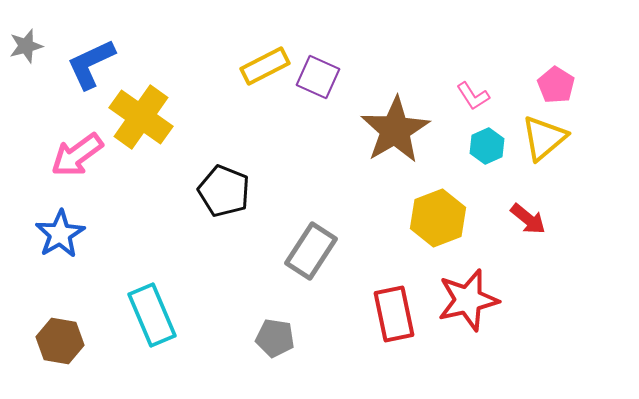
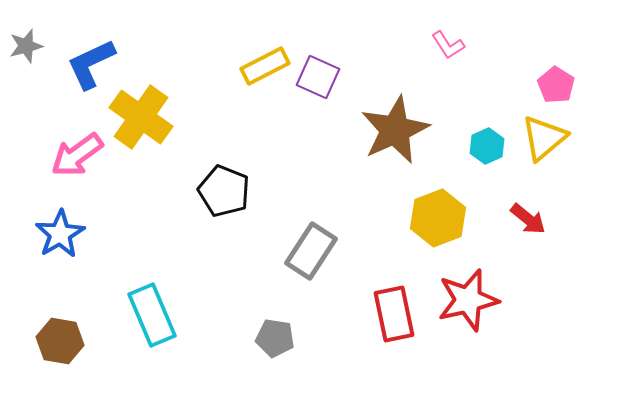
pink L-shape: moved 25 px left, 51 px up
brown star: rotated 6 degrees clockwise
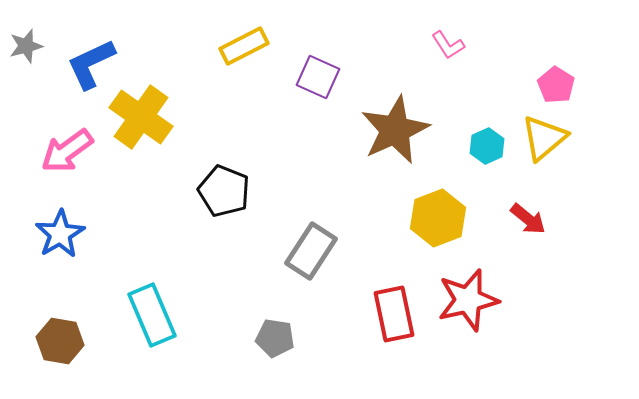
yellow rectangle: moved 21 px left, 20 px up
pink arrow: moved 10 px left, 4 px up
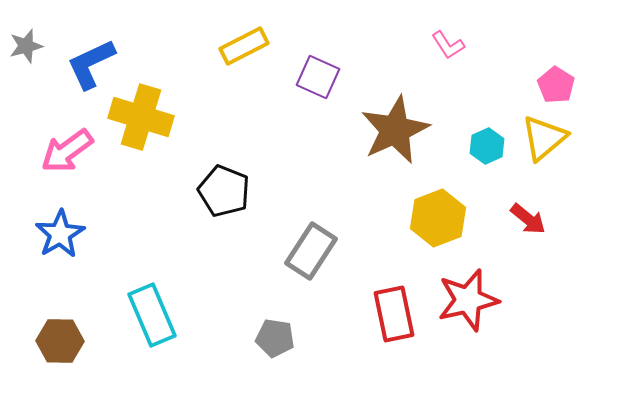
yellow cross: rotated 18 degrees counterclockwise
brown hexagon: rotated 9 degrees counterclockwise
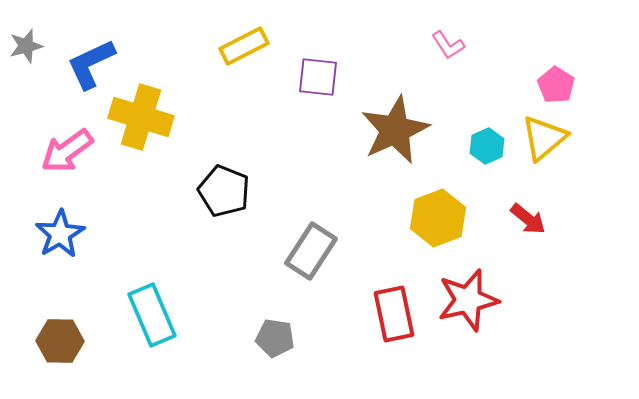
purple square: rotated 18 degrees counterclockwise
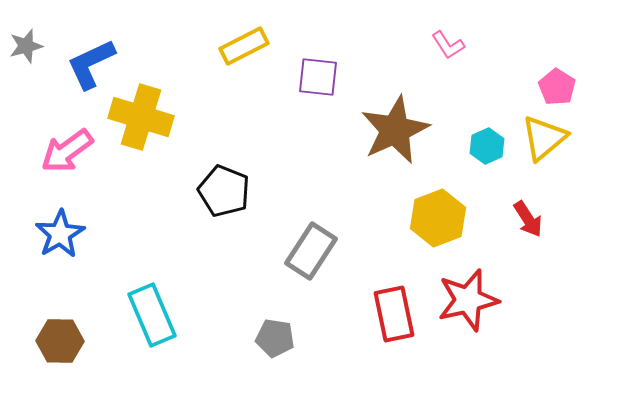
pink pentagon: moved 1 px right, 2 px down
red arrow: rotated 18 degrees clockwise
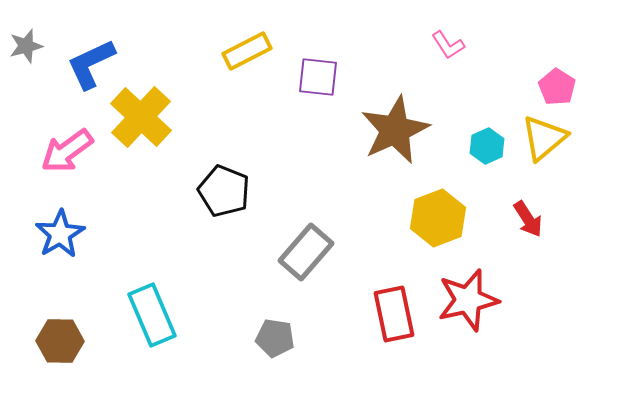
yellow rectangle: moved 3 px right, 5 px down
yellow cross: rotated 26 degrees clockwise
gray rectangle: moved 5 px left, 1 px down; rotated 8 degrees clockwise
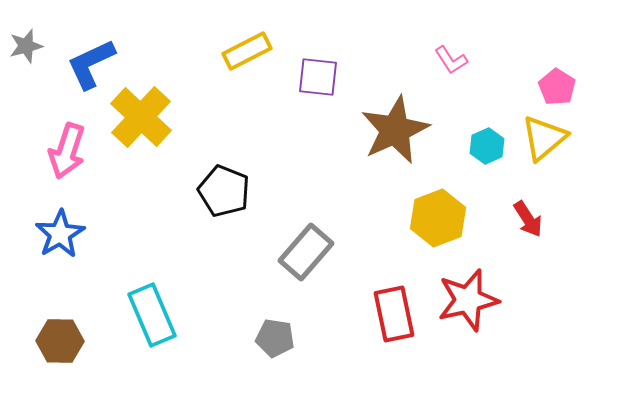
pink L-shape: moved 3 px right, 15 px down
pink arrow: rotated 36 degrees counterclockwise
